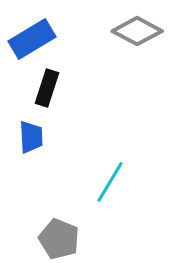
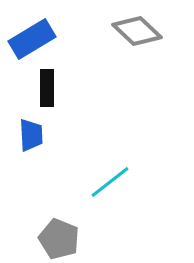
gray diamond: rotated 15 degrees clockwise
black rectangle: rotated 18 degrees counterclockwise
blue trapezoid: moved 2 px up
cyan line: rotated 21 degrees clockwise
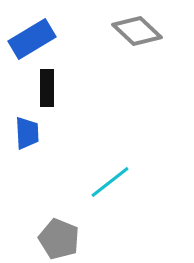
blue trapezoid: moved 4 px left, 2 px up
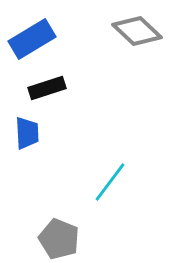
black rectangle: rotated 72 degrees clockwise
cyan line: rotated 15 degrees counterclockwise
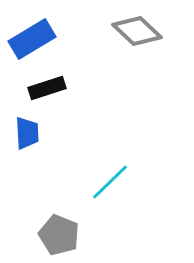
cyan line: rotated 9 degrees clockwise
gray pentagon: moved 4 px up
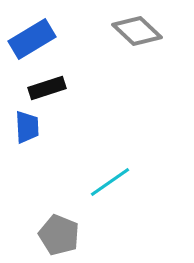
blue trapezoid: moved 6 px up
cyan line: rotated 9 degrees clockwise
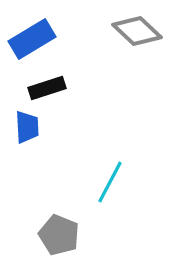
cyan line: rotated 27 degrees counterclockwise
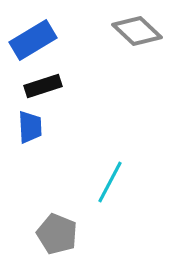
blue rectangle: moved 1 px right, 1 px down
black rectangle: moved 4 px left, 2 px up
blue trapezoid: moved 3 px right
gray pentagon: moved 2 px left, 1 px up
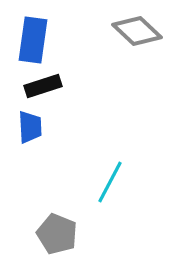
blue rectangle: rotated 51 degrees counterclockwise
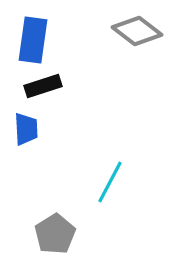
gray diamond: rotated 6 degrees counterclockwise
blue trapezoid: moved 4 px left, 2 px down
gray pentagon: moved 2 px left; rotated 18 degrees clockwise
